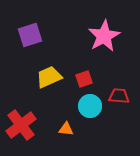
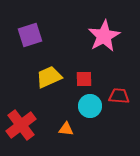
red square: rotated 18 degrees clockwise
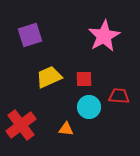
cyan circle: moved 1 px left, 1 px down
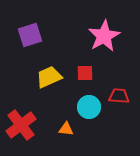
red square: moved 1 px right, 6 px up
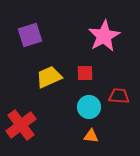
orange triangle: moved 25 px right, 7 px down
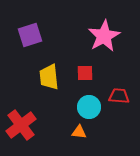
yellow trapezoid: rotated 72 degrees counterclockwise
orange triangle: moved 12 px left, 4 px up
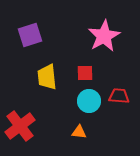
yellow trapezoid: moved 2 px left
cyan circle: moved 6 px up
red cross: moved 1 px left, 1 px down
